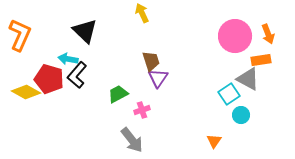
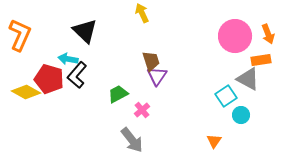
purple triangle: moved 1 px left, 2 px up
cyan square: moved 3 px left, 2 px down
pink cross: rotated 21 degrees counterclockwise
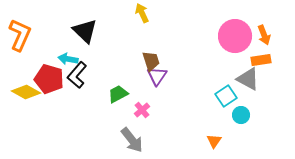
orange arrow: moved 4 px left, 1 px down
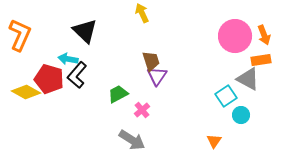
gray arrow: rotated 20 degrees counterclockwise
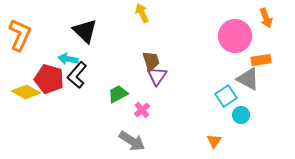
orange arrow: moved 2 px right, 17 px up
gray arrow: moved 1 px down
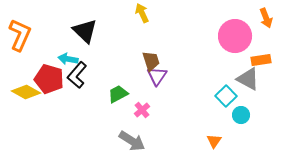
cyan square: rotated 10 degrees counterclockwise
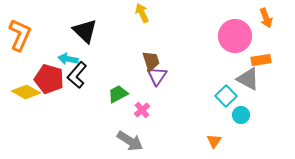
gray arrow: moved 2 px left
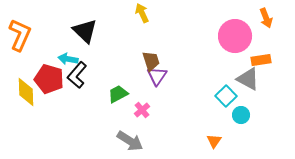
yellow diamond: rotated 60 degrees clockwise
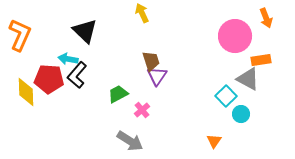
red pentagon: rotated 12 degrees counterclockwise
cyan circle: moved 1 px up
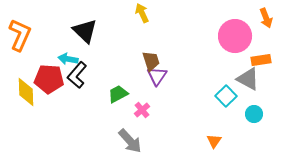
cyan circle: moved 13 px right
gray arrow: rotated 16 degrees clockwise
